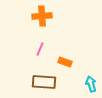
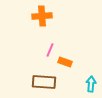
pink line: moved 10 px right, 1 px down
cyan arrow: rotated 21 degrees clockwise
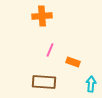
orange rectangle: moved 8 px right
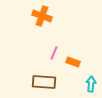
orange cross: rotated 24 degrees clockwise
pink line: moved 4 px right, 3 px down
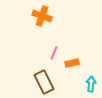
orange rectangle: moved 1 px left, 1 px down; rotated 32 degrees counterclockwise
brown rectangle: rotated 60 degrees clockwise
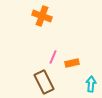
pink line: moved 1 px left, 4 px down
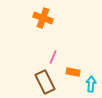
orange cross: moved 1 px right, 2 px down
orange rectangle: moved 1 px right, 9 px down; rotated 24 degrees clockwise
brown rectangle: moved 1 px right
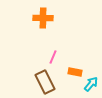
orange cross: rotated 18 degrees counterclockwise
orange rectangle: moved 2 px right
cyan arrow: rotated 35 degrees clockwise
